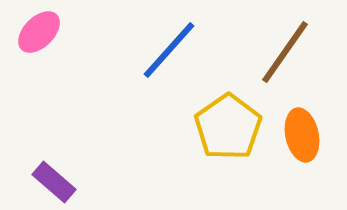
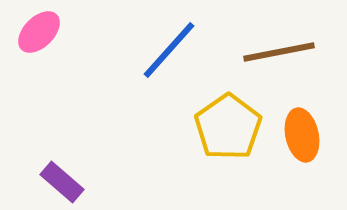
brown line: moved 6 px left; rotated 44 degrees clockwise
purple rectangle: moved 8 px right
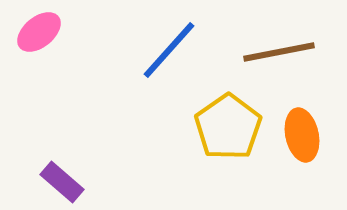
pink ellipse: rotated 6 degrees clockwise
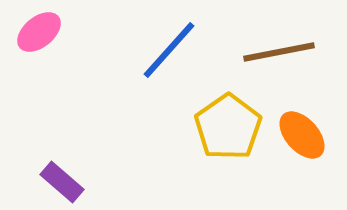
orange ellipse: rotated 30 degrees counterclockwise
